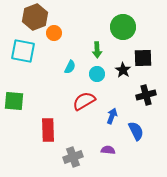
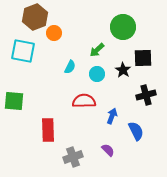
green arrow: rotated 49 degrees clockwise
red semicircle: rotated 30 degrees clockwise
purple semicircle: rotated 40 degrees clockwise
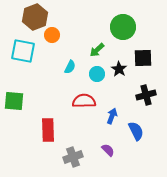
orange circle: moved 2 px left, 2 px down
black star: moved 4 px left, 1 px up
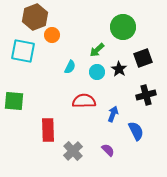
black square: rotated 18 degrees counterclockwise
cyan circle: moved 2 px up
blue arrow: moved 1 px right, 2 px up
gray cross: moved 6 px up; rotated 24 degrees counterclockwise
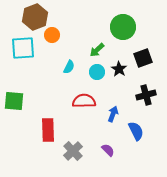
cyan square: moved 3 px up; rotated 15 degrees counterclockwise
cyan semicircle: moved 1 px left
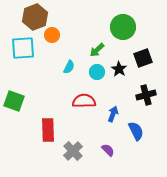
green square: rotated 15 degrees clockwise
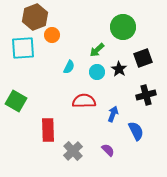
green square: moved 2 px right; rotated 10 degrees clockwise
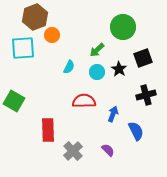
green square: moved 2 px left
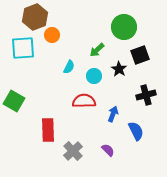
green circle: moved 1 px right
black square: moved 3 px left, 3 px up
cyan circle: moved 3 px left, 4 px down
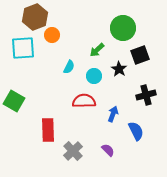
green circle: moved 1 px left, 1 px down
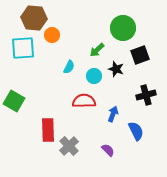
brown hexagon: moved 1 px left, 1 px down; rotated 25 degrees clockwise
black star: moved 3 px left; rotated 14 degrees counterclockwise
gray cross: moved 4 px left, 5 px up
